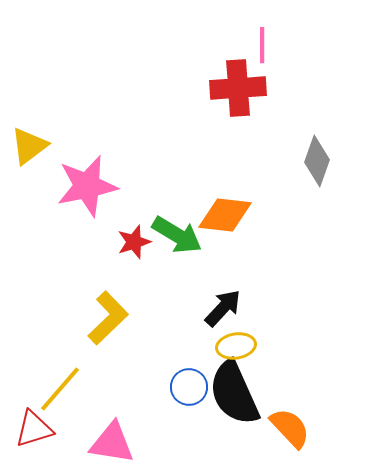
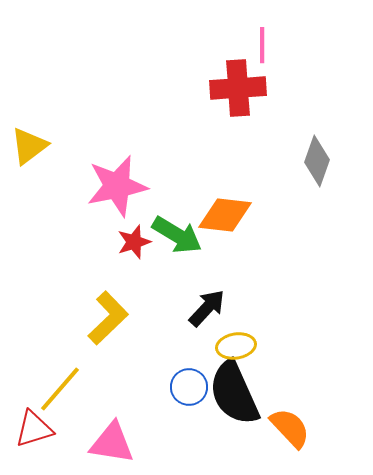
pink star: moved 30 px right
black arrow: moved 16 px left
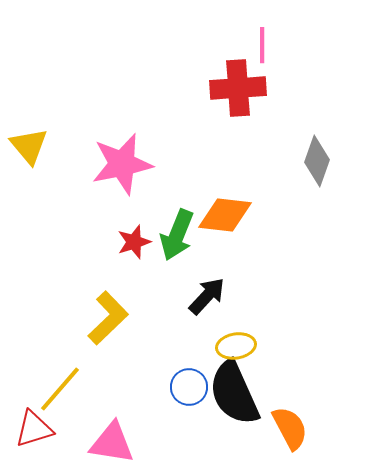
yellow triangle: rotated 33 degrees counterclockwise
pink star: moved 5 px right, 22 px up
green arrow: rotated 81 degrees clockwise
black arrow: moved 12 px up
orange semicircle: rotated 15 degrees clockwise
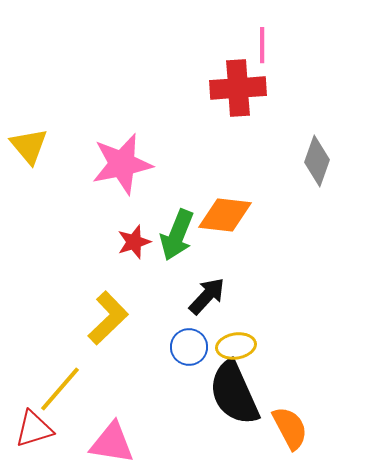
blue circle: moved 40 px up
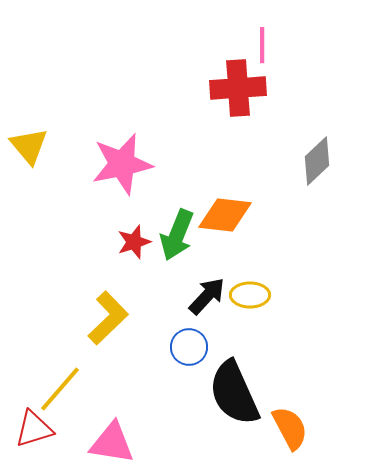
gray diamond: rotated 27 degrees clockwise
yellow ellipse: moved 14 px right, 51 px up; rotated 9 degrees clockwise
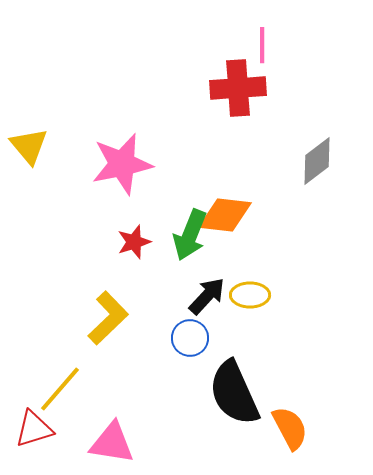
gray diamond: rotated 6 degrees clockwise
green arrow: moved 13 px right
blue circle: moved 1 px right, 9 px up
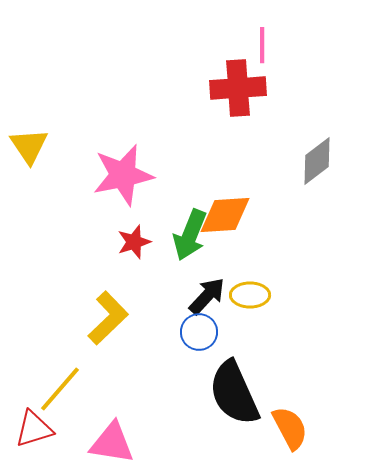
yellow triangle: rotated 6 degrees clockwise
pink star: moved 1 px right, 11 px down
orange diamond: rotated 10 degrees counterclockwise
blue circle: moved 9 px right, 6 px up
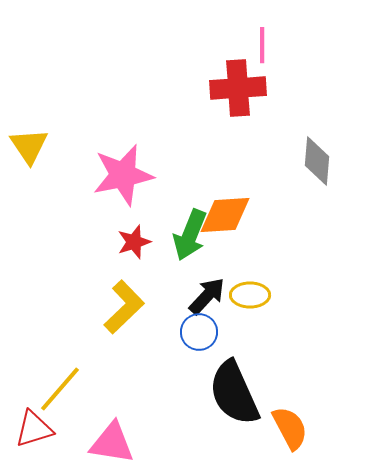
gray diamond: rotated 48 degrees counterclockwise
yellow L-shape: moved 16 px right, 11 px up
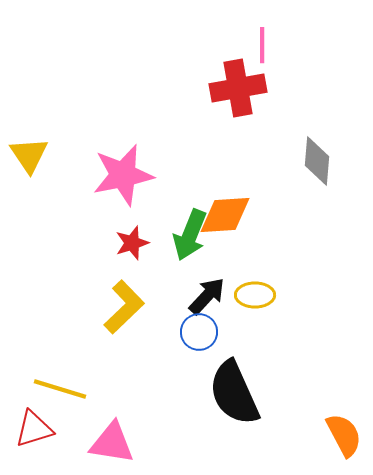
red cross: rotated 6 degrees counterclockwise
yellow triangle: moved 9 px down
red star: moved 2 px left, 1 px down
yellow ellipse: moved 5 px right
yellow line: rotated 66 degrees clockwise
orange semicircle: moved 54 px right, 7 px down
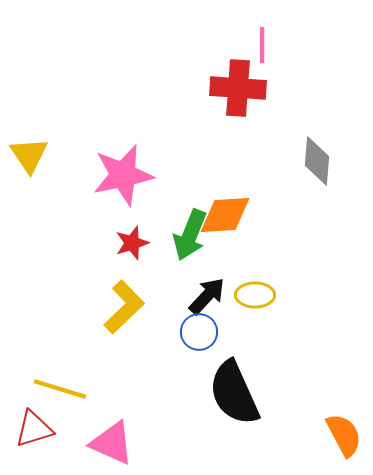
red cross: rotated 14 degrees clockwise
pink triangle: rotated 15 degrees clockwise
